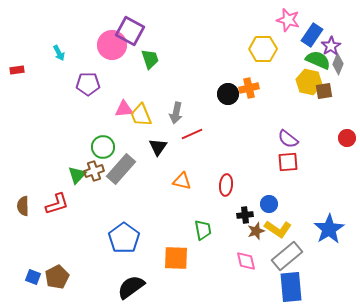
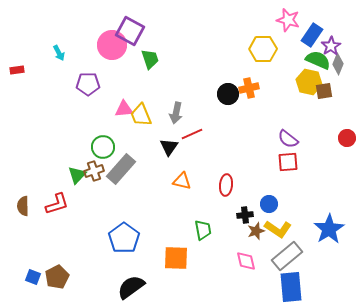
black triangle at (158, 147): moved 11 px right
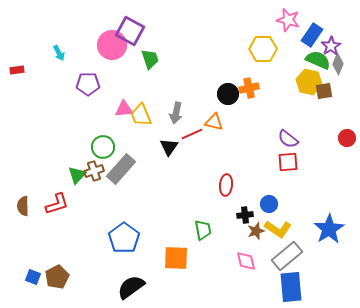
orange triangle at (182, 181): moved 32 px right, 59 px up
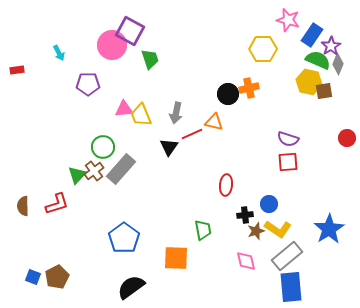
purple semicircle at (288, 139): rotated 20 degrees counterclockwise
brown cross at (94, 171): rotated 18 degrees counterclockwise
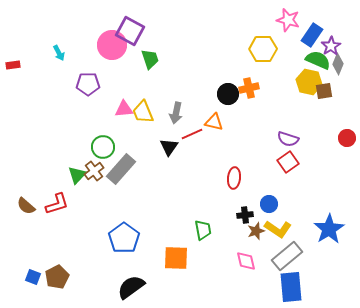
red rectangle at (17, 70): moved 4 px left, 5 px up
yellow trapezoid at (141, 115): moved 2 px right, 3 px up
red square at (288, 162): rotated 30 degrees counterclockwise
red ellipse at (226, 185): moved 8 px right, 7 px up
brown semicircle at (23, 206): moved 3 px right; rotated 48 degrees counterclockwise
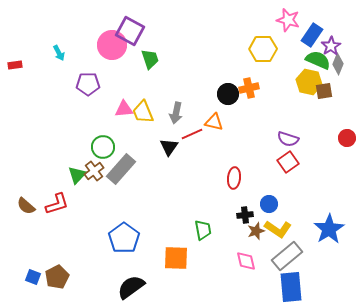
red rectangle at (13, 65): moved 2 px right
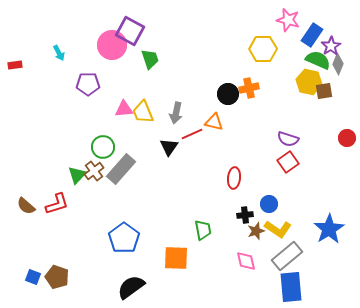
brown pentagon at (57, 277): rotated 25 degrees counterclockwise
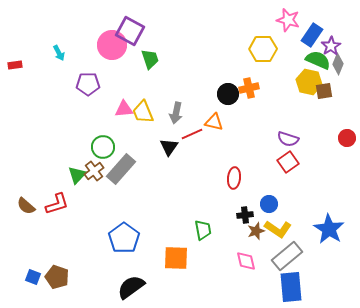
blue star at (329, 229): rotated 8 degrees counterclockwise
